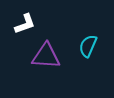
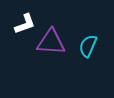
purple triangle: moved 5 px right, 14 px up
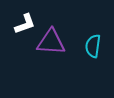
cyan semicircle: moved 5 px right; rotated 15 degrees counterclockwise
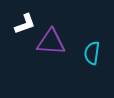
cyan semicircle: moved 1 px left, 7 px down
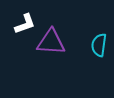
cyan semicircle: moved 7 px right, 8 px up
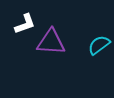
cyan semicircle: rotated 45 degrees clockwise
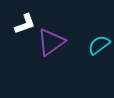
purple triangle: rotated 40 degrees counterclockwise
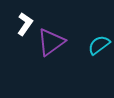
white L-shape: rotated 35 degrees counterclockwise
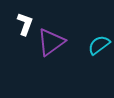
white L-shape: rotated 15 degrees counterclockwise
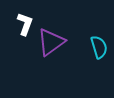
cyan semicircle: moved 2 px down; rotated 110 degrees clockwise
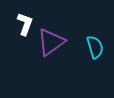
cyan semicircle: moved 4 px left
